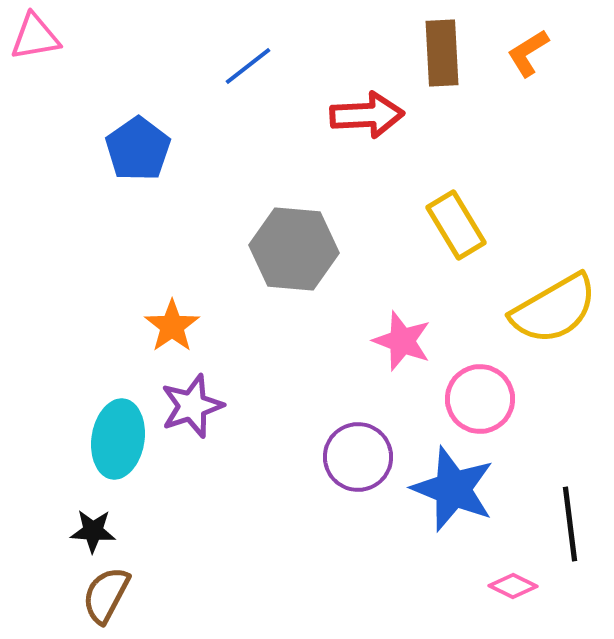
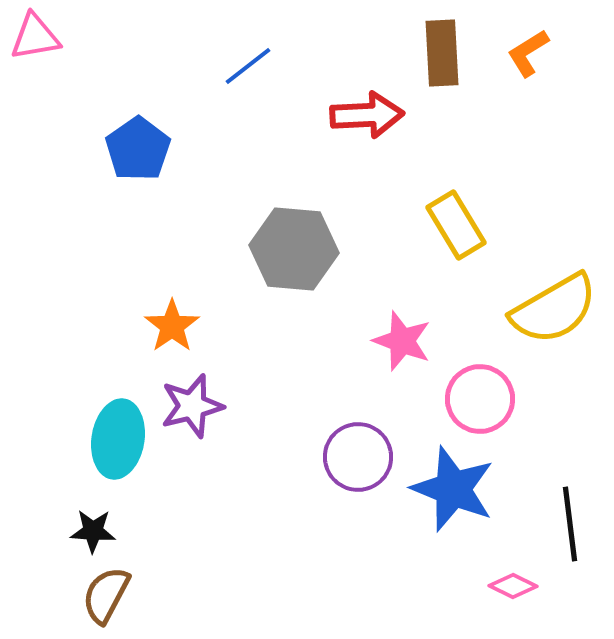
purple star: rotated 4 degrees clockwise
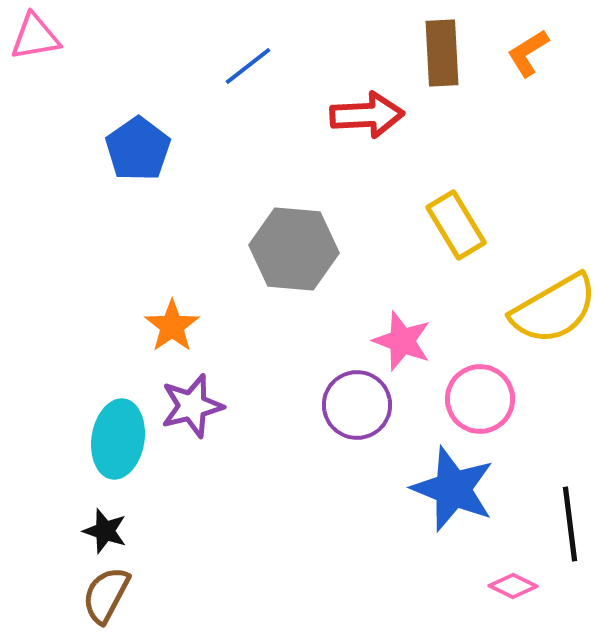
purple circle: moved 1 px left, 52 px up
black star: moved 12 px right; rotated 15 degrees clockwise
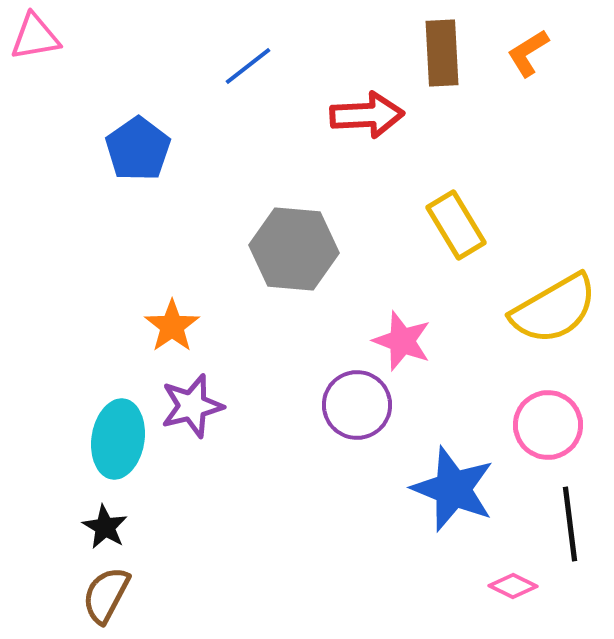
pink circle: moved 68 px right, 26 px down
black star: moved 4 px up; rotated 12 degrees clockwise
